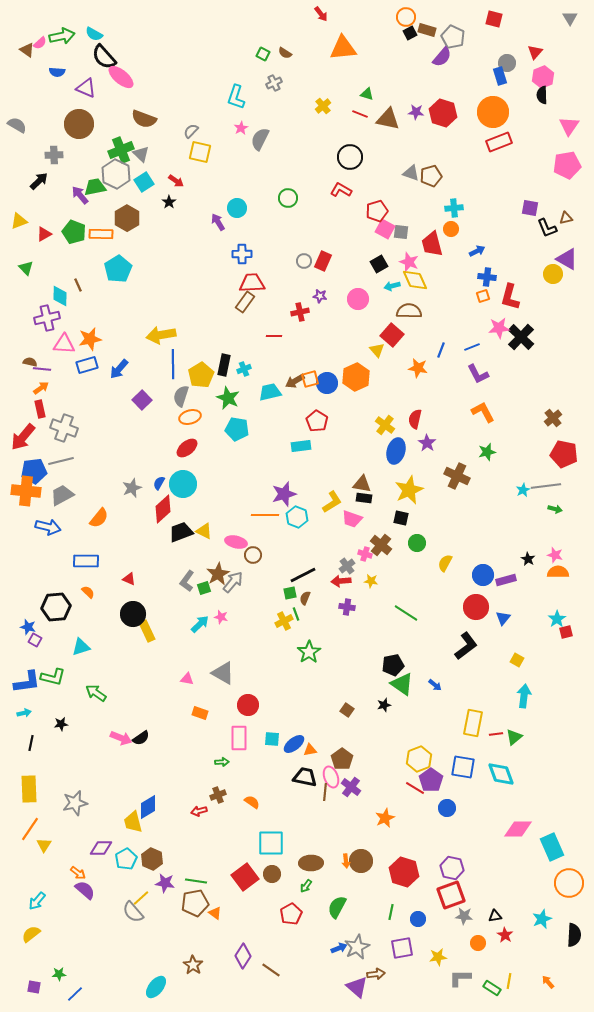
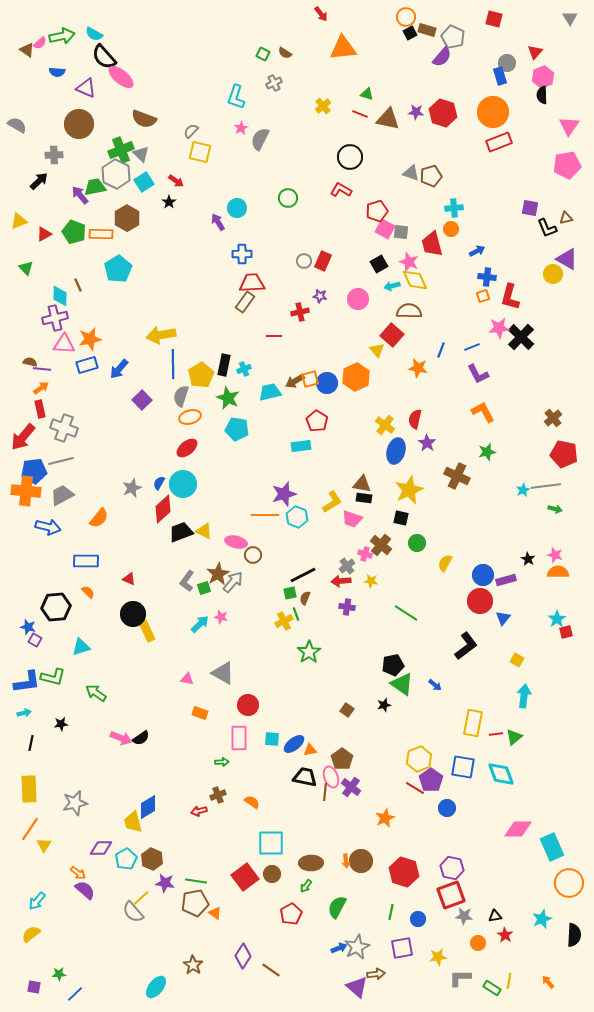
purple cross at (47, 318): moved 8 px right
red circle at (476, 607): moved 4 px right, 6 px up
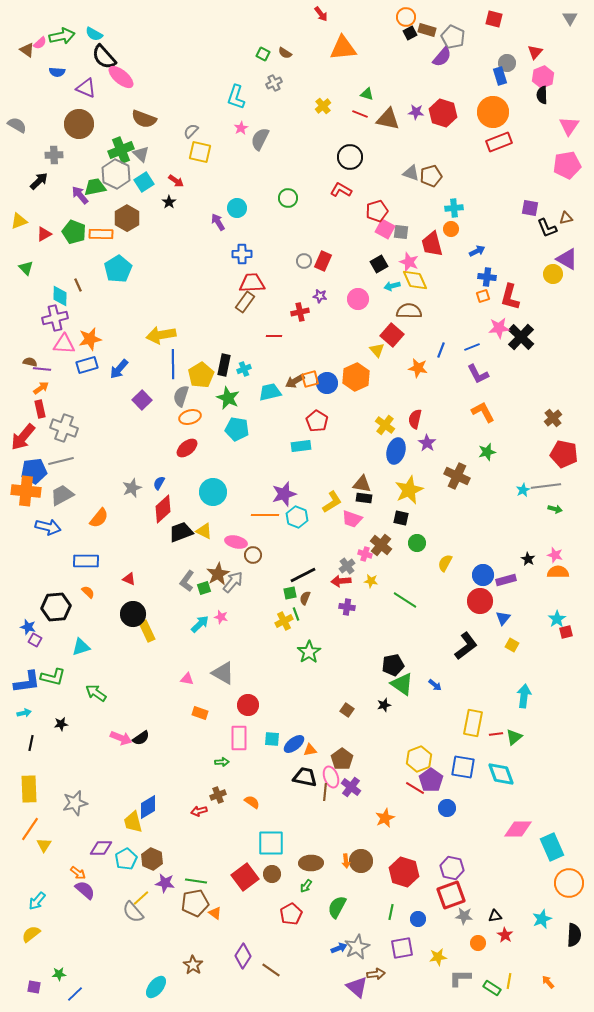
cyan circle at (183, 484): moved 30 px right, 8 px down
green line at (406, 613): moved 1 px left, 13 px up
yellow square at (517, 660): moved 5 px left, 15 px up
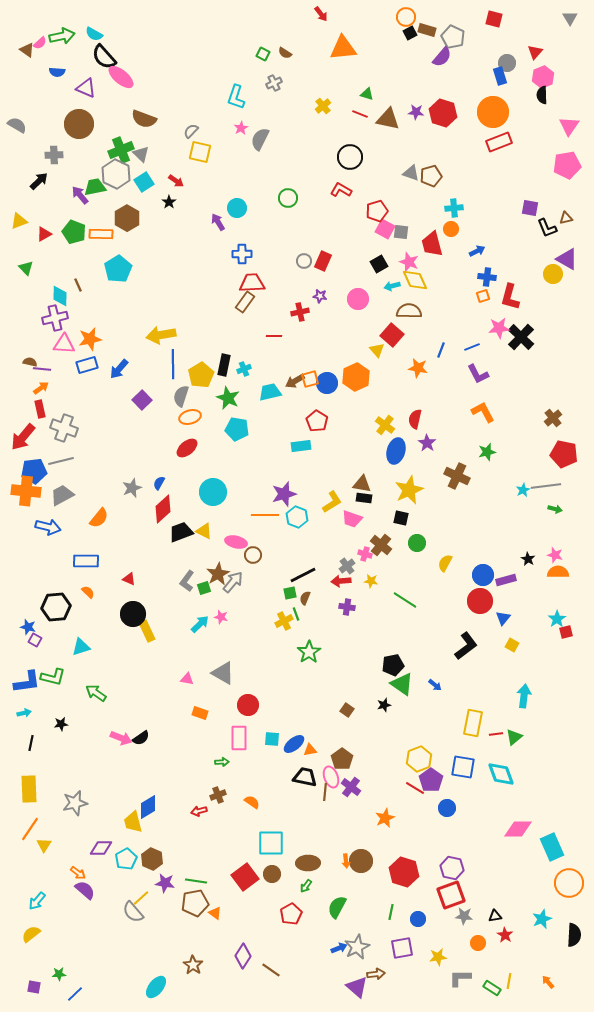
brown ellipse at (311, 863): moved 3 px left
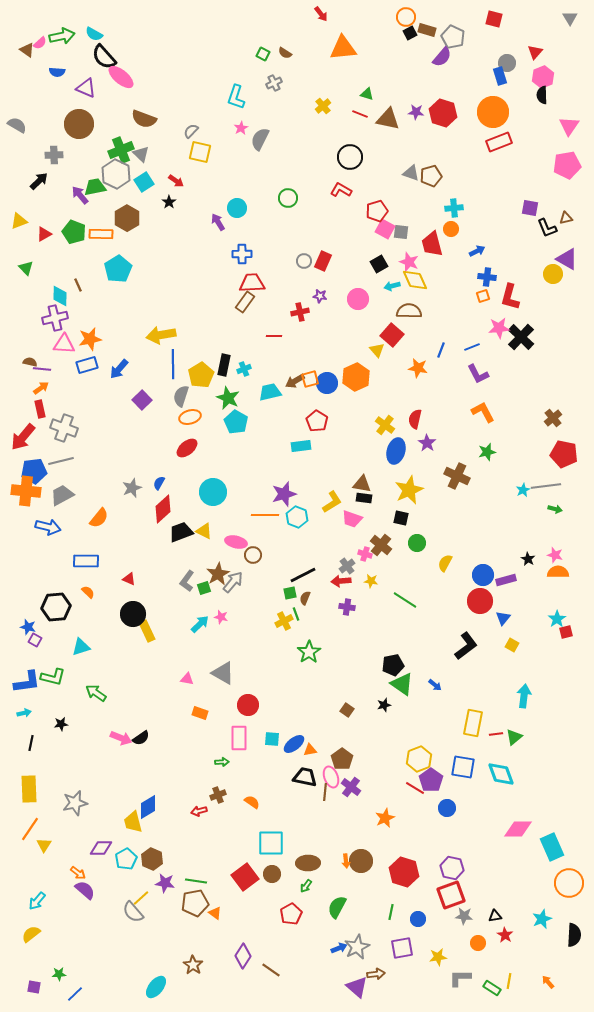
cyan pentagon at (237, 429): moved 1 px left, 7 px up; rotated 20 degrees clockwise
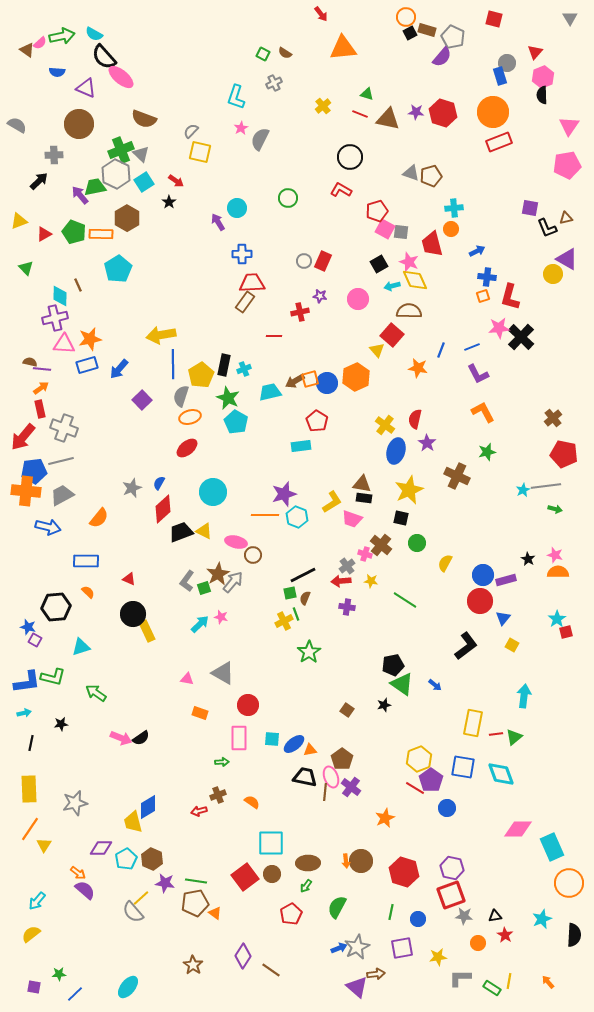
cyan ellipse at (156, 987): moved 28 px left
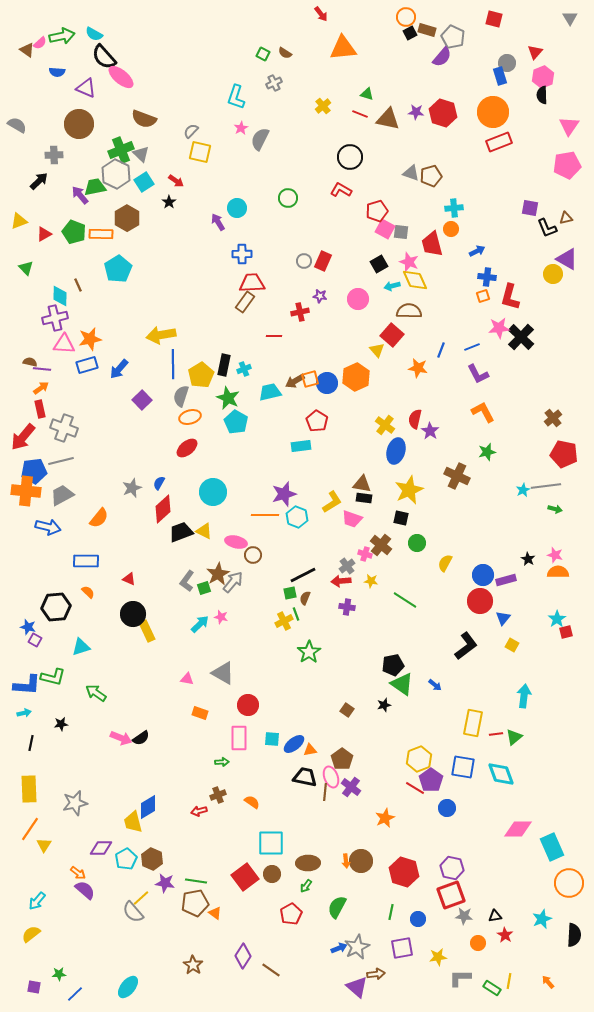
purple star at (427, 443): moved 3 px right, 12 px up
blue L-shape at (27, 682): moved 3 px down; rotated 12 degrees clockwise
